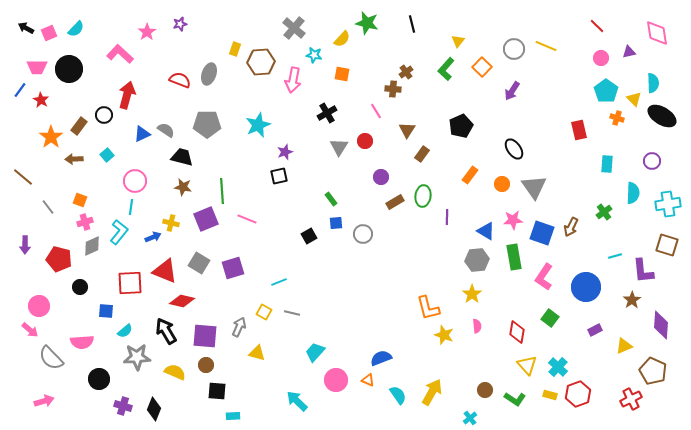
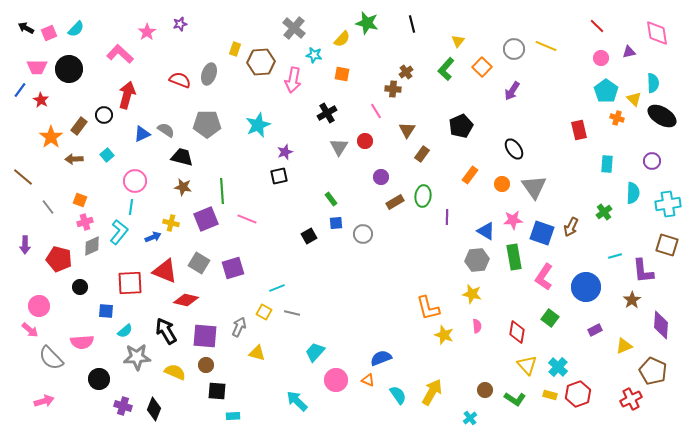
cyan line at (279, 282): moved 2 px left, 6 px down
yellow star at (472, 294): rotated 24 degrees counterclockwise
red diamond at (182, 301): moved 4 px right, 1 px up
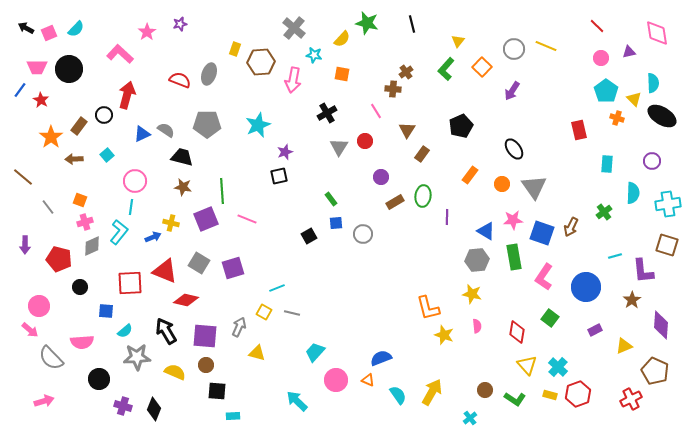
brown pentagon at (653, 371): moved 2 px right
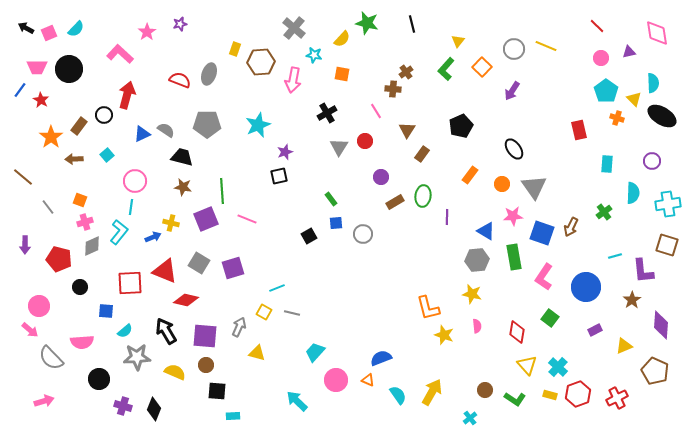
pink star at (513, 220): moved 4 px up
red cross at (631, 399): moved 14 px left, 1 px up
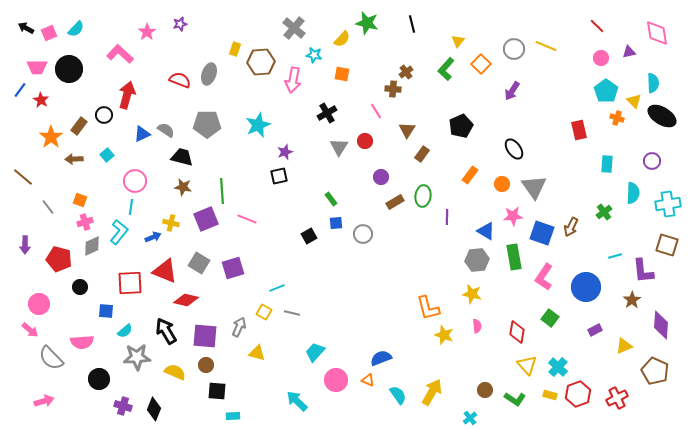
orange square at (482, 67): moved 1 px left, 3 px up
yellow triangle at (634, 99): moved 2 px down
pink circle at (39, 306): moved 2 px up
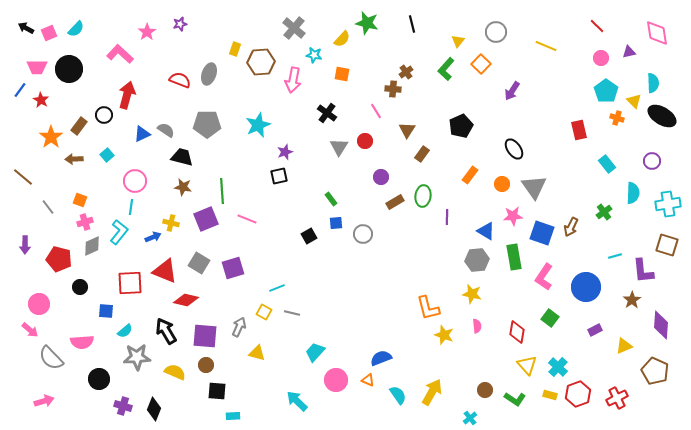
gray circle at (514, 49): moved 18 px left, 17 px up
black cross at (327, 113): rotated 24 degrees counterclockwise
cyan rectangle at (607, 164): rotated 42 degrees counterclockwise
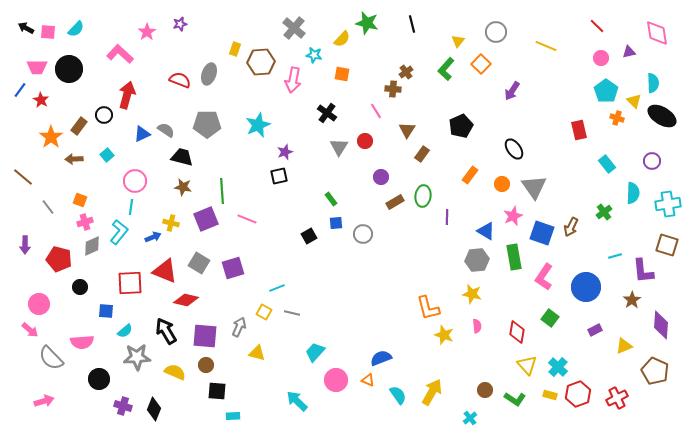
pink square at (49, 33): moved 1 px left, 1 px up; rotated 28 degrees clockwise
pink star at (513, 216): rotated 18 degrees counterclockwise
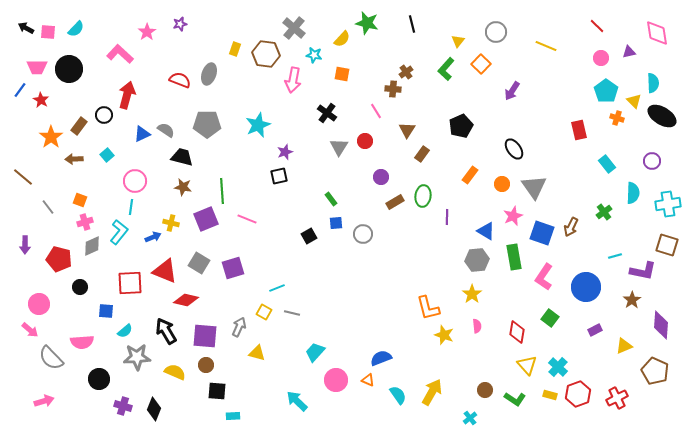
brown hexagon at (261, 62): moved 5 px right, 8 px up; rotated 12 degrees clockwise
purple L-shape at (643, 271): rotated 72 degrees counterclockwise
yellow star at (472, 294): rotated 24 degrees clockwise
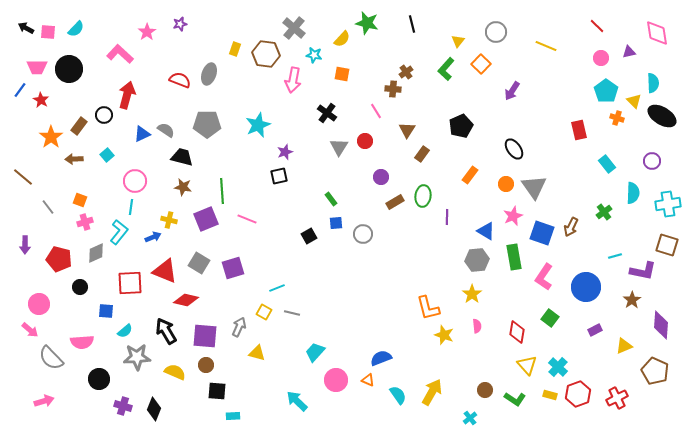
orange circle at (502, 184): moved 4 px right
yellow cross at (171, 223): moved 2 px left, 3 px up
gray diamond at (92, 246): moved 4 px right, 7 px down
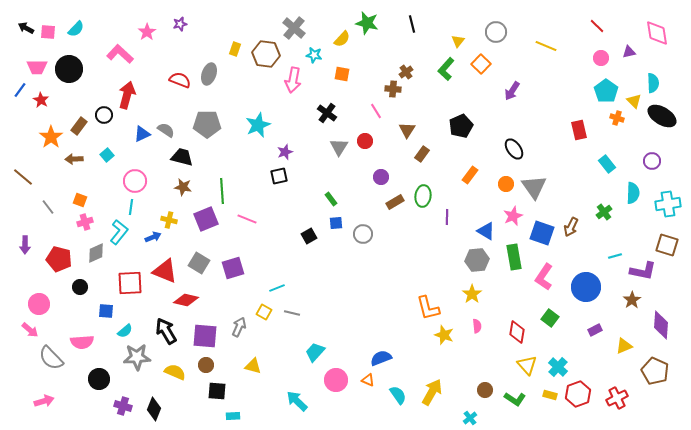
yellow triangle at (257, 353): moved 4 px left, 13 px down
